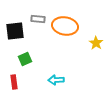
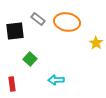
gray rectangle: rotated 32 degrees clockwise
orange ellipse: moved 2 px right, 4 px up
green square: moved 5 px right; rotated 24 degrees counterclockwise
red rectangle: moved 2 px left, 2 px down
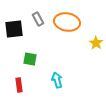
gray rectangle: rotated 24 degrees clockwise
black square: moved 1 px left, 2 px up
green square: rotated 32 degrees counterclockwise
cyan arrow: moved 1 px right; rotated 77 degrees clockwise
red rectangle: moved 7 px right, 1 px down
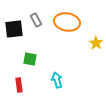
gray rectangle: moved 2 px left, 1 px down
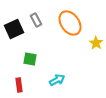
orange ellipse: moved 3 px right, 1 px down; rotated 45 degrees clockwise
black square: rotated 18 degrees counterclockwise
cyan arrow: rotated 77 degrees clockwise
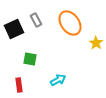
cyan arrow: moved 1 px right
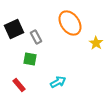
gray rectangle: moved 17 px down
cyan arrow: moved 2 px down
red rectangle: rotated 32 degrees counterclockwise
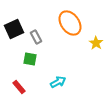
red rectangle: moved 2 px down
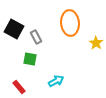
orange ellipse: rotated 30 degrees clockwise
black square: rotated 36 degrees counterclockwise
cyan arrow: moved 2 px left, 1 px up
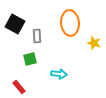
black square: moved 1 px right, 5 px up
gray rectangle: moved 1 px right, 1 px up; rotated 24 degrees clockwise
yellow star: moved 2 px left; rotated 16 degrees counterclockwise
green square: rotated 24 degrees counterclockwise
cyan arrow: moved 3 px right, 7 px up; rotated 35 degrees clockwise
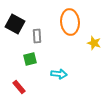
orange ellipse: moved 1 px up
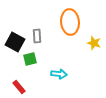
black square: moved 18 px down
